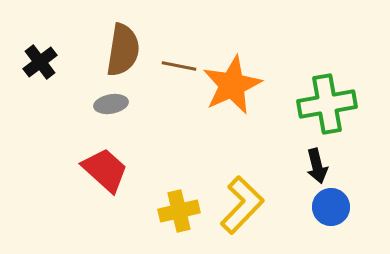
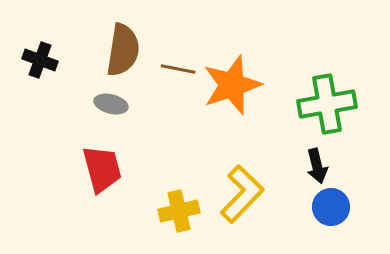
black cross: moved 2 px up; rotated 32 degrees counterclockwise
brown line: moved 1 px left, 3 px down
orange star: rotated 6 degrees clockwise
gray ellipse: rotated 24 degrees clockwise
red trapezoid: moved 3 px left, 1 px up; rotated 33 degrees clockwise
yellow L-shape: moved 11 px up
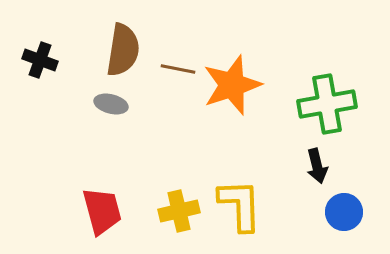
red trapezoid: moved 42 px down
yellow L-shape: moved 2 px left, 11 px down; rotated 46 degrees counterclockwise
blue circle: moved 13 px right, 5 px down
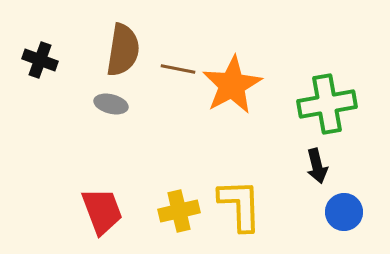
orange star: rotated 10 degrees counterclockwise
red trapezoid: rotated 6 degrees counterclockwise
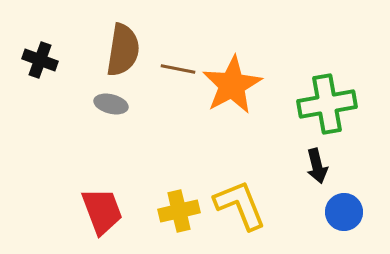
yellow L-shape: rotated 20 degrees counterclockwise
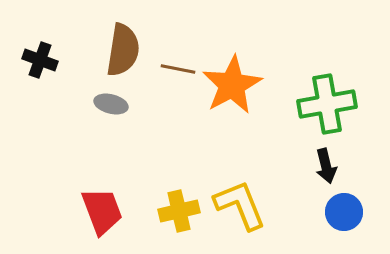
black arrow: moved 9 px right
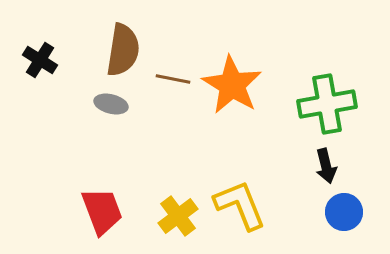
black cross: rotated 12 degrees clockwise
brown line: moved 5 px left, 10 px down
orange star: rotated 12 degrees counterclockwise
yellow cross: moved 1 px left, 5 px down; rotated 24 degrees counterclockwise
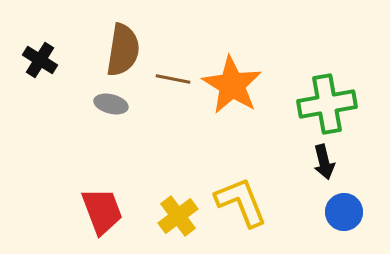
black arrow: moved 2 px left, 4 px up
yellow L-shape: moved 1 px right, 3 px up
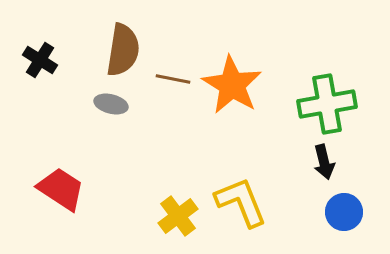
red trapezoid: moved 41 px left, 22 px up; rotated 36 degrees counterclockwise
